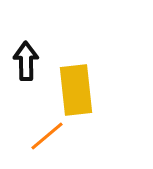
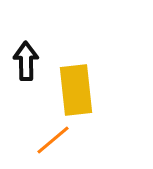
orange line: moved 6 px right, 4 px down
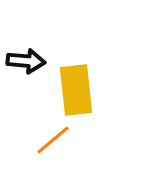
black arrow: rotated 96 degrees clockwise
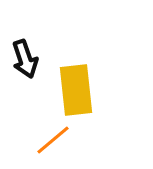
black arrow: moved 1 px left, 2 px up; rotated 66 degrees clockwise
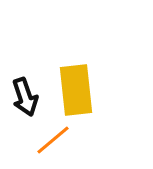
black arrow: moved 38 px down
